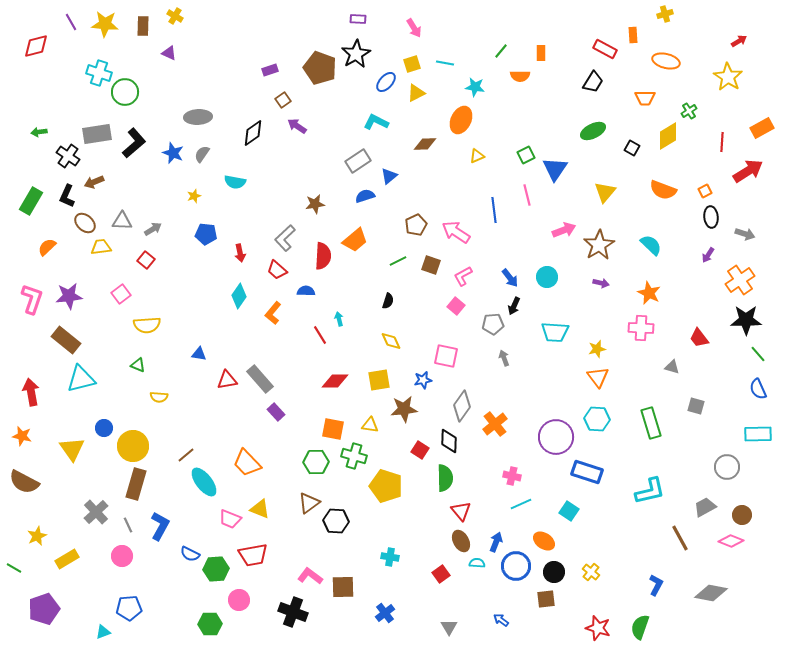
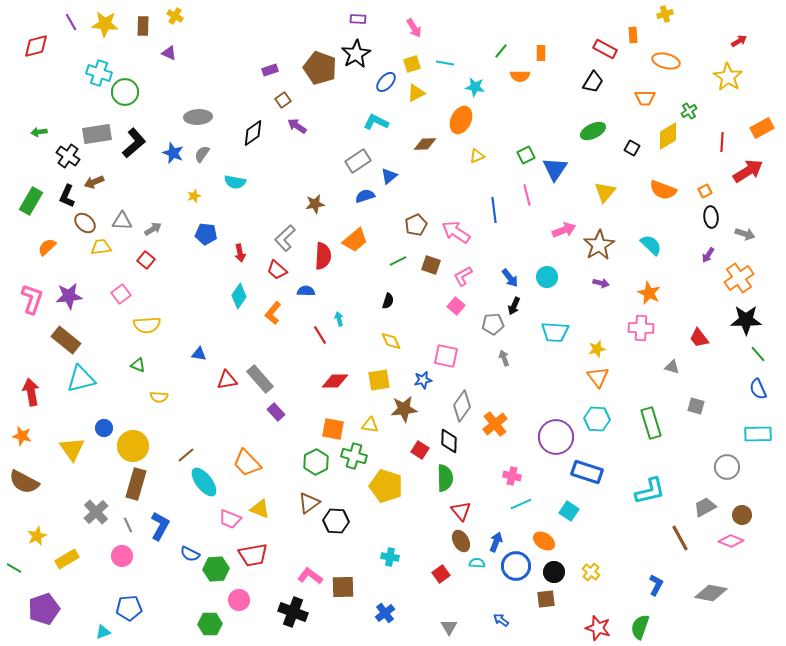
orange cross at (740, 280): moved 1 px left, 2 px up
green hexagon at (316, 462): rotated 25 degrees counterclockwise
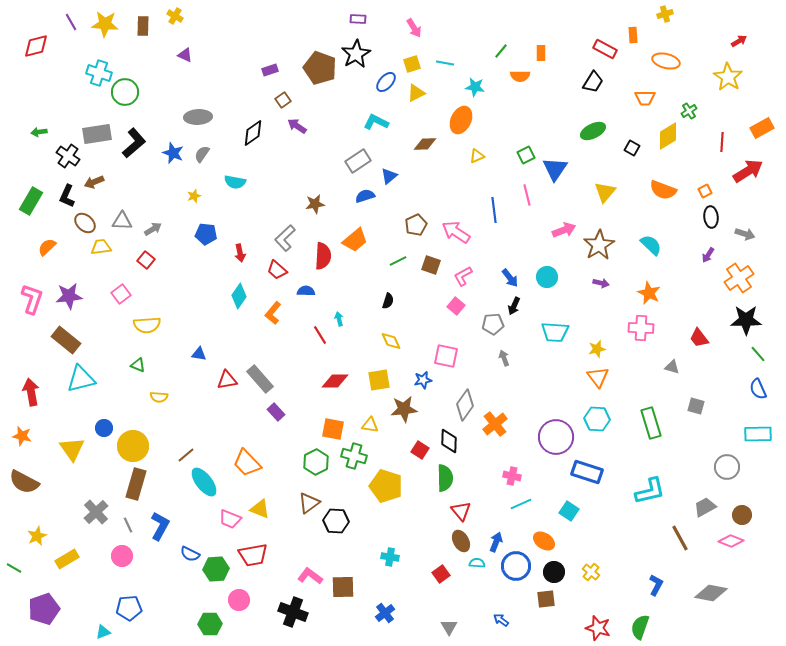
purple triangle at (169, 53): moved 16 px right, 2 px down
gray diamond at (462, 406): moved 3 px right, 1 px up
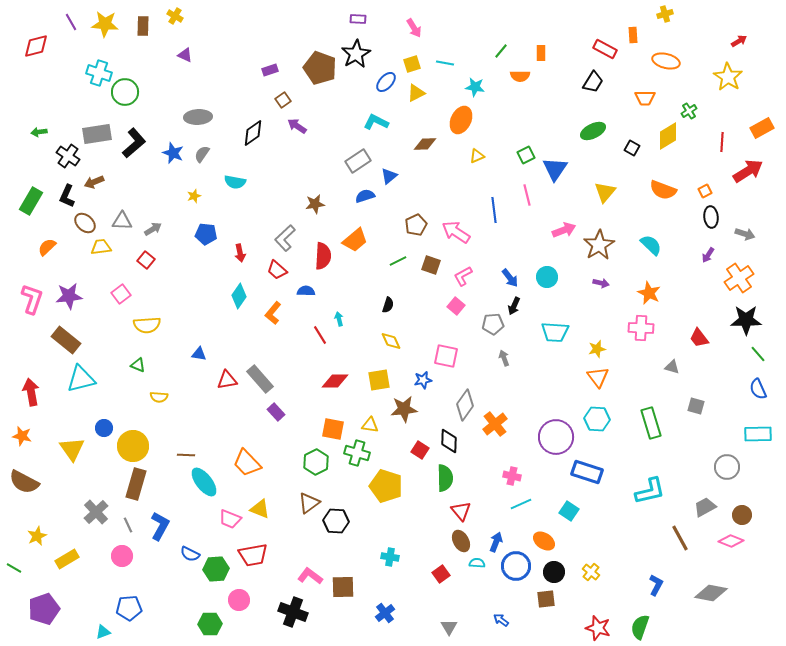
black semicircle at (388, 301): moved 4 px down
brown line at (186, 455): rotated 42 degrees clockwise
green cross at (354, 456): moved 3 px right, 3 px up
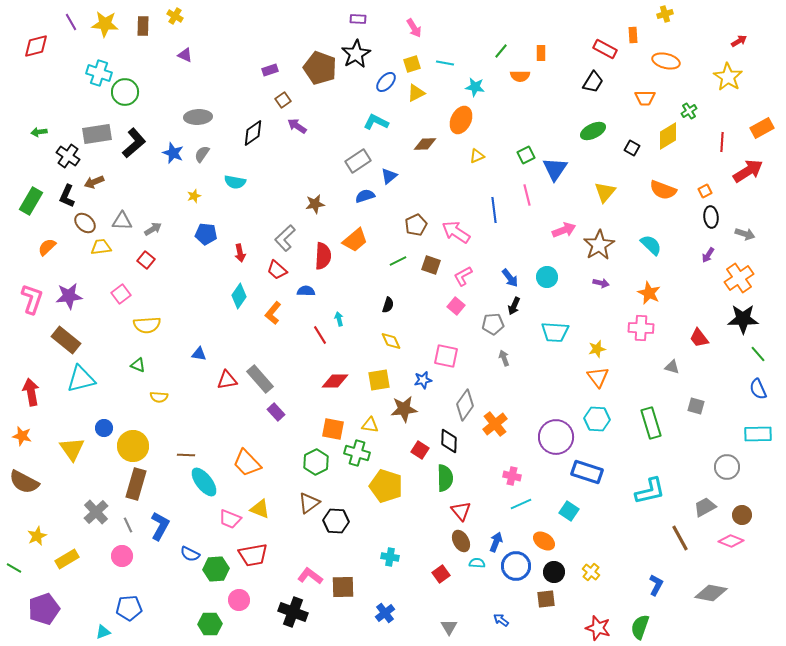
black star at (746, 320): moved 3 px left, 1 px up
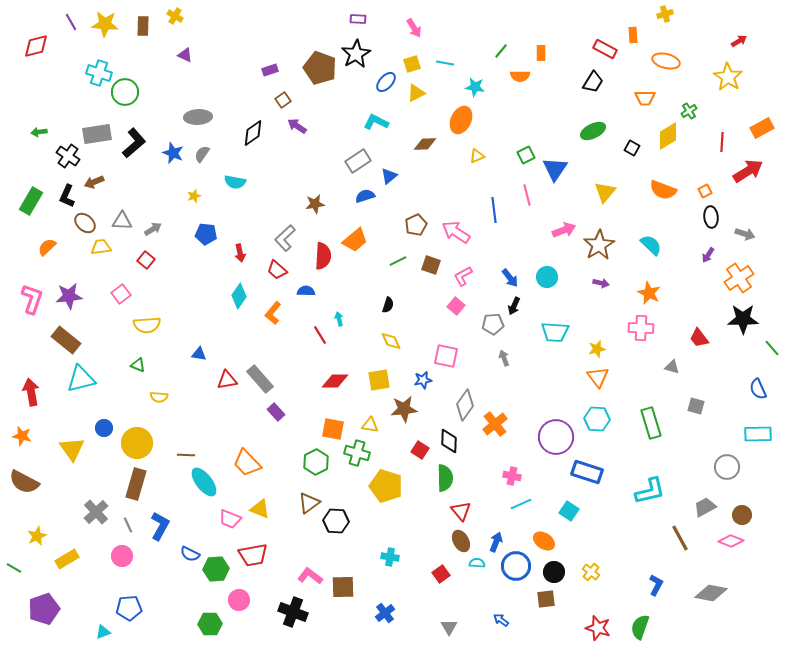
green line at (758, 354): moved 14 px right, 6 px up
yellow circle at (133, 446): moved 4 px right, 3 px up
